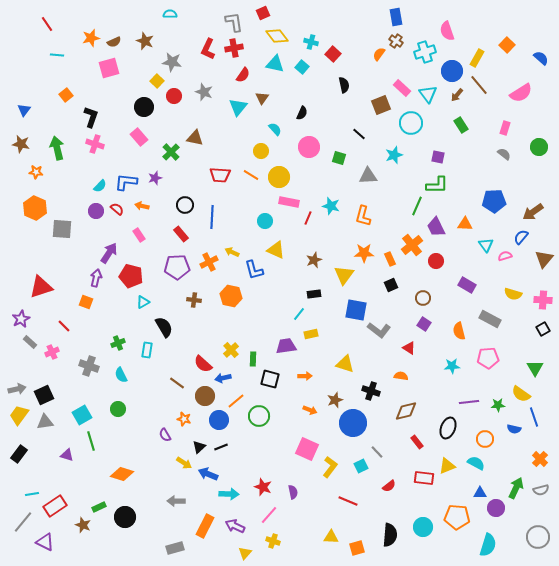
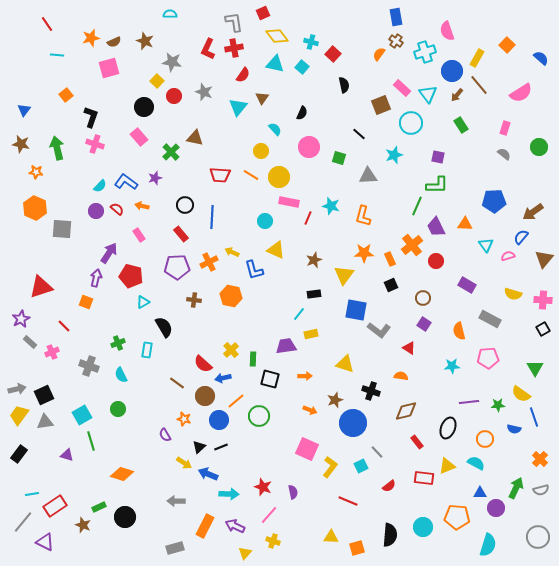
blue L-shape at (126, 182): rotated 30 degrees clockwise
pink semicircle at (505, 256): moved 3 px right
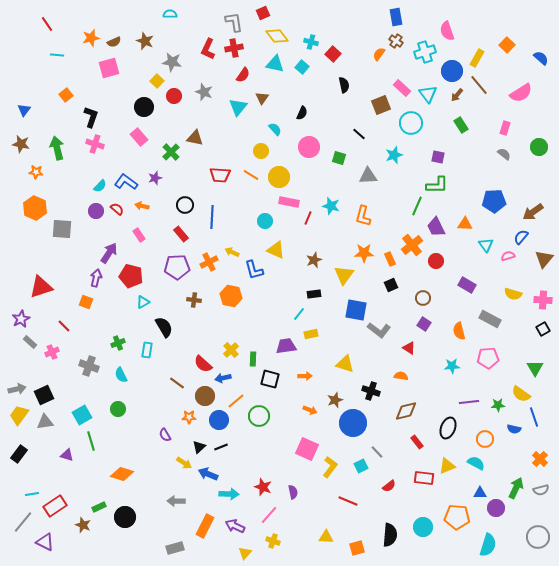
orange star at (184, 419): moved 5 px right, 2 px up; rotated 16 degrees counterclockwise
yellow triangle at (331, 537): moved 5 px left
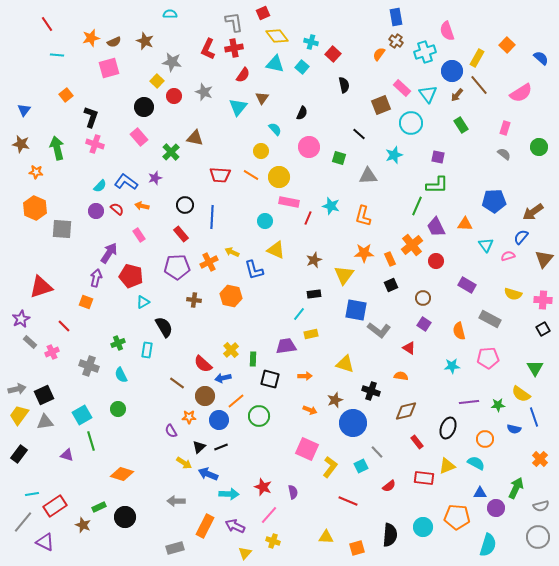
purple semicircle at (165, 435): moved 6 px right, 4 px up
gray semicircle at (541, 490): moved 16 px down
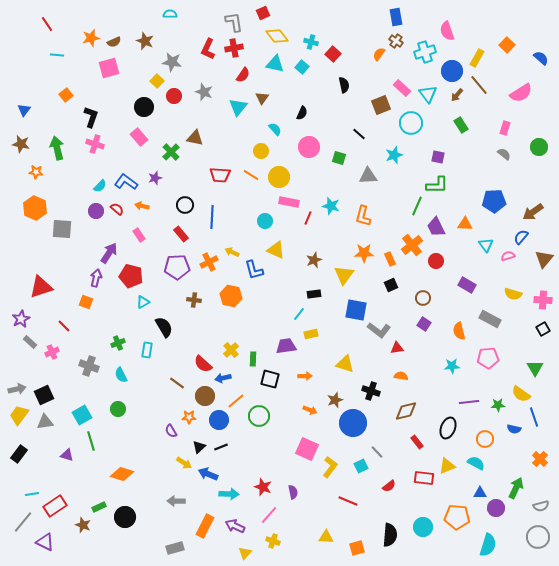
red triangle at (409, 348): moved 12 px left; rotated 40 degrees counterclockwise
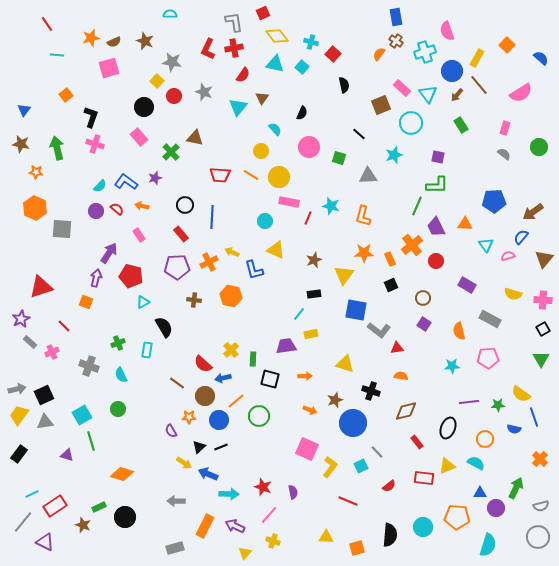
green triangle at (535, 368): moved 6 px right, 9 px up
cyan line at (32, 494): rotated 16 degrees counterclockwise
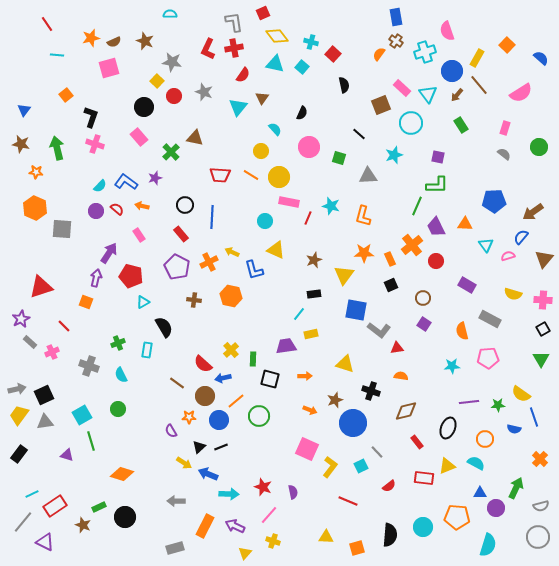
purple pentagon at (177, 267): rotated 30 degrees clockwise
orange semicircle at (459, 331): moved 3 px right
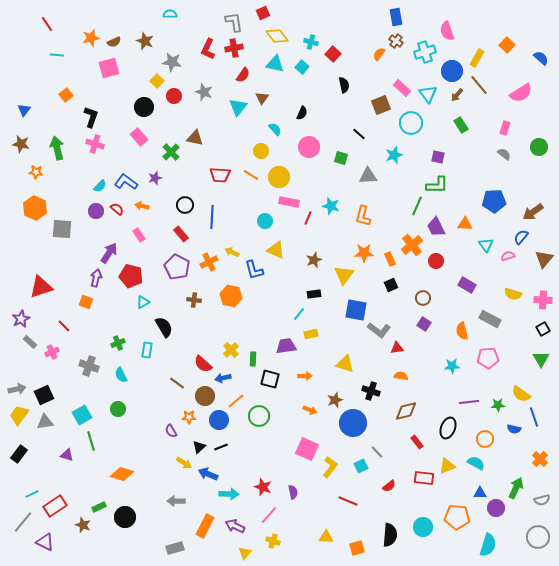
green square at (339, 158): moved 2 px right
gray semicircle at (541, 506): moved 1 px right, 6 px up
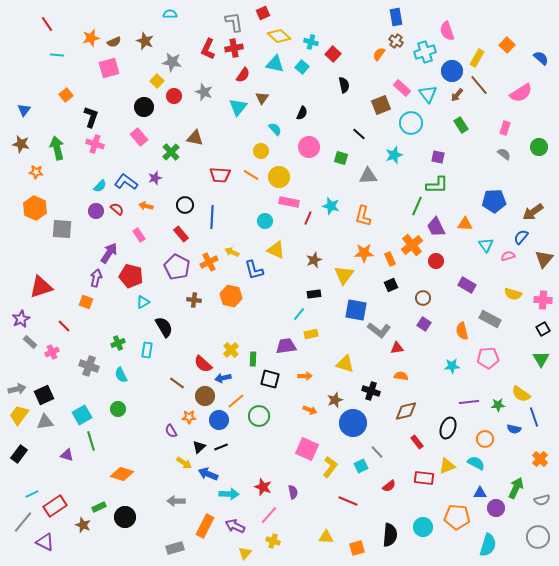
yellow diamond at (277, 36): moved 2 px right; rotated 10 degrees counterclockwise
orange arrow at (142, 206): moved 4 px right
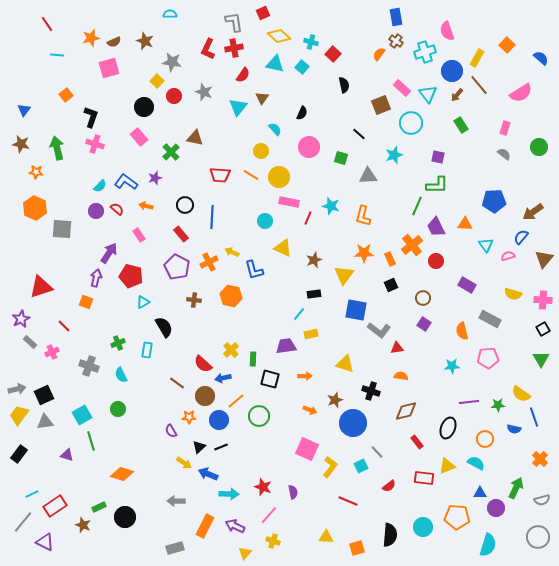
yellow triangle at (276, 250): moved 7 px right, 2 px up
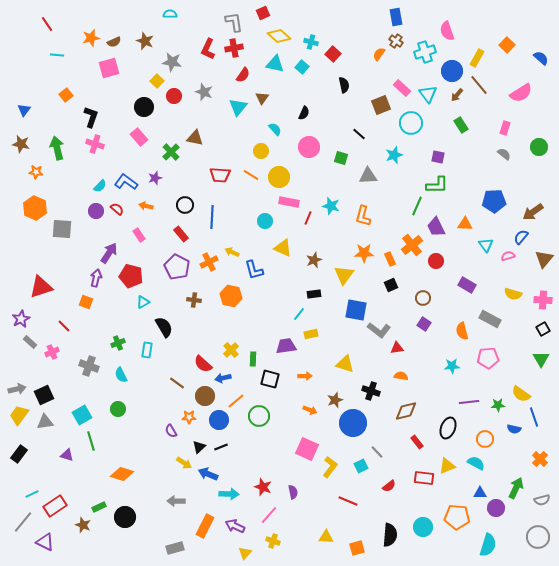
black semicircle at (302, 113): moved 2 px right
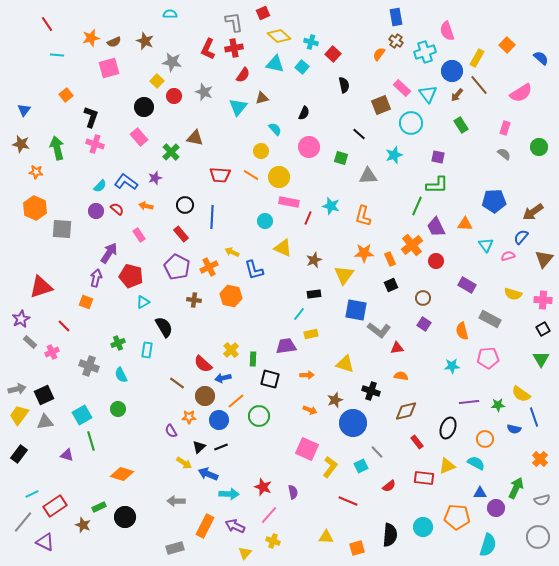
brown triangle at (262, 98): rotated 40 degrees clockwise
orange cross at (209, 262): moved 5 px down
orange arrow at (305, 376): moved 2 px right, 1 px up
